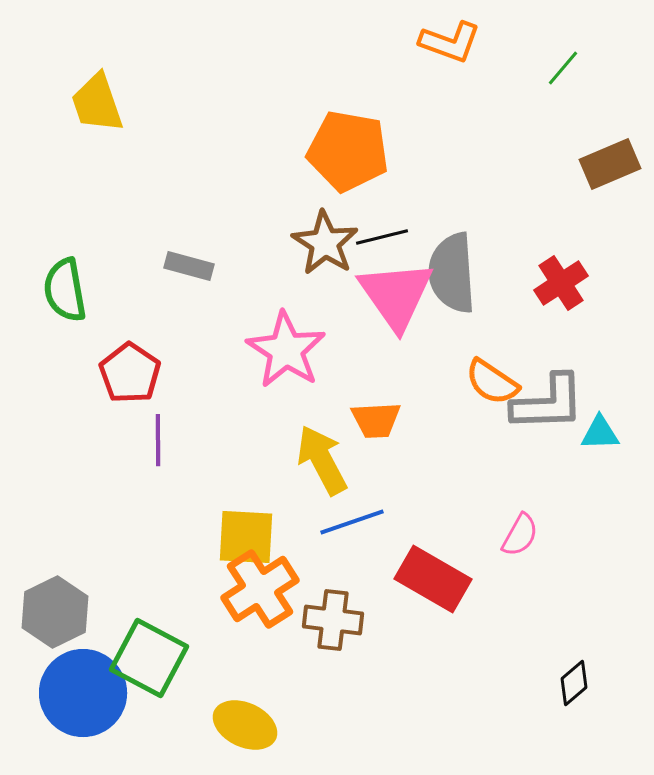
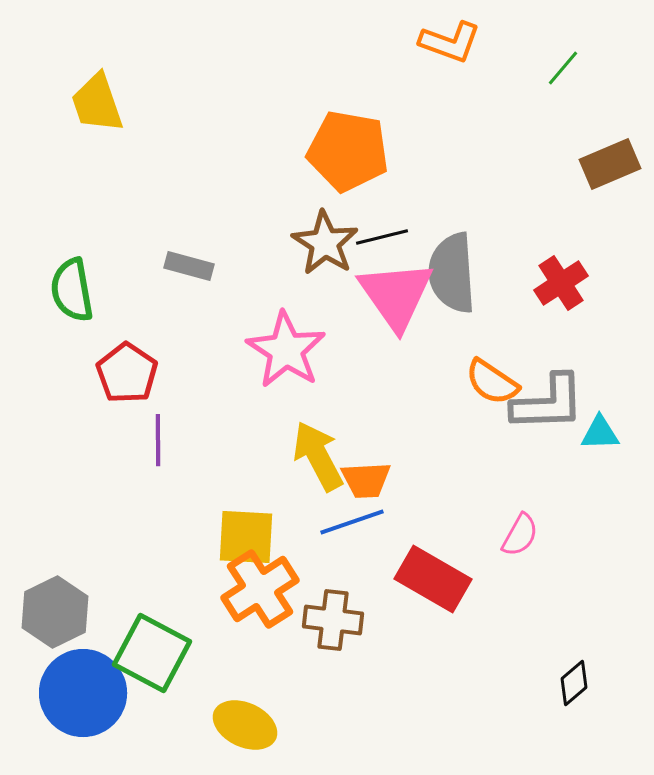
green semicircle: moved 7 px right
red pentagon: moved 3 px left
orange trapezoid: moved 10 px left, 60 px down
yellow arrow: moved 4 px left, 4 px up
green square: moved 3 px right, 5 px up
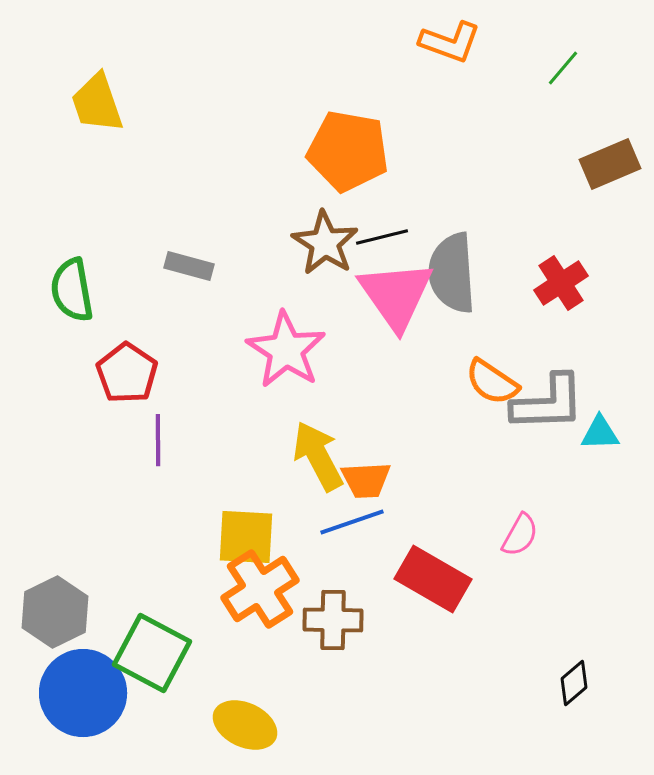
brown cross: rotated 6 degrees counterclockwise
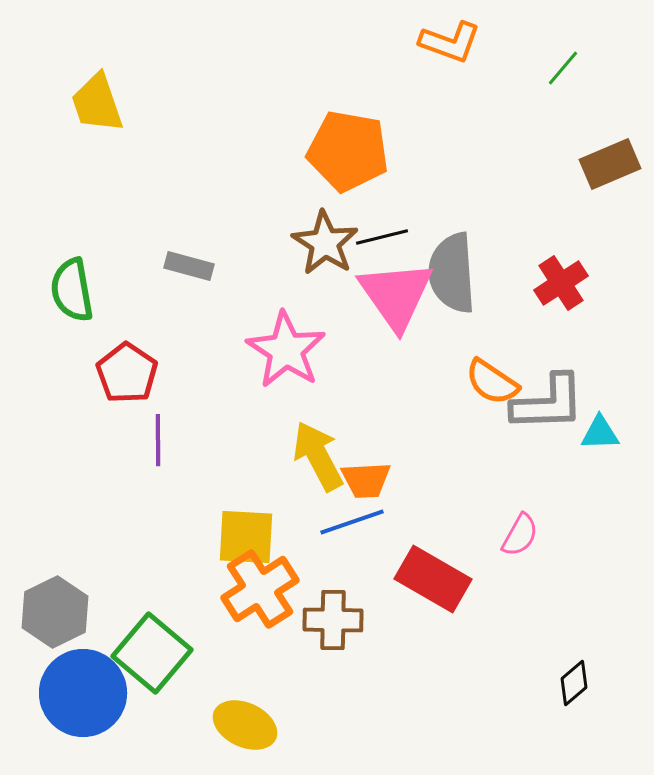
green square: rotated 12 degrees clockwise
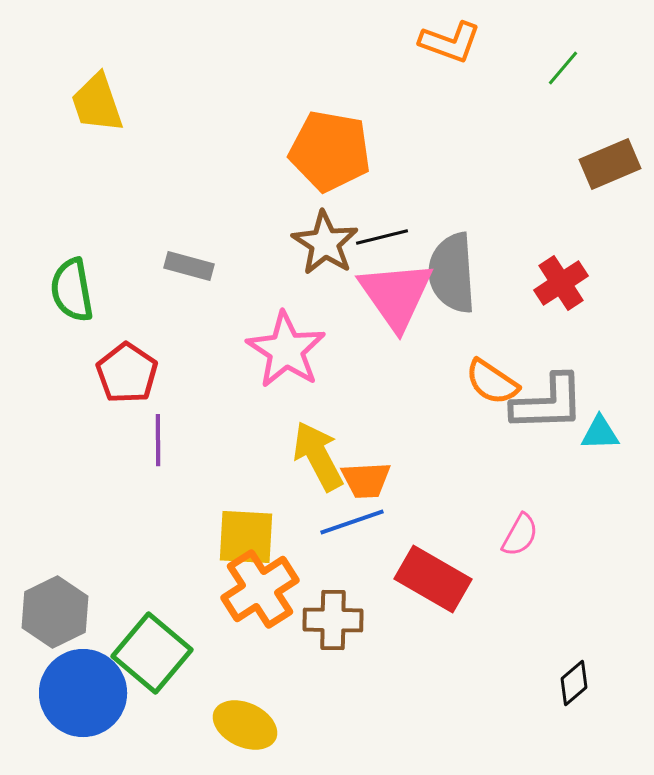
orange pentagon: moved 18 px left
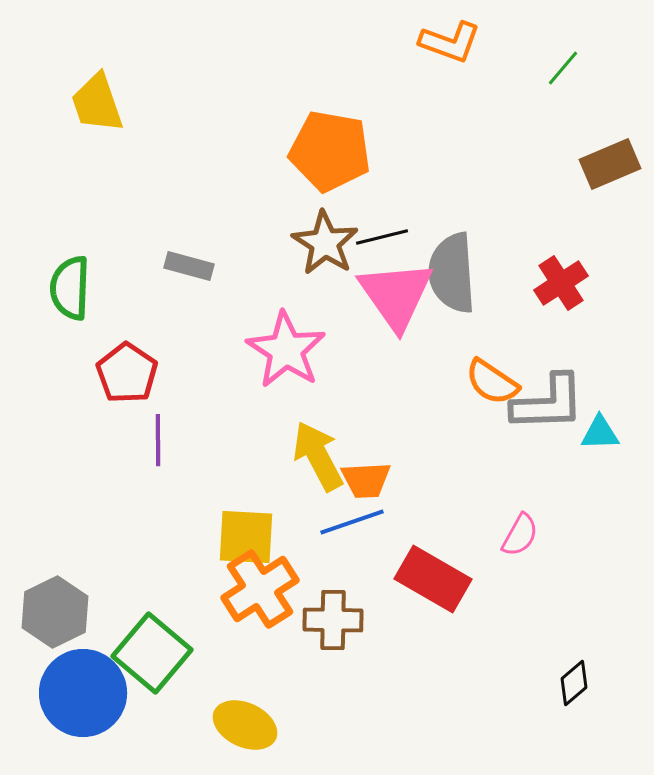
green semicircle: moved 2 px left, 2 px up; rotated 12 degrees clockwise
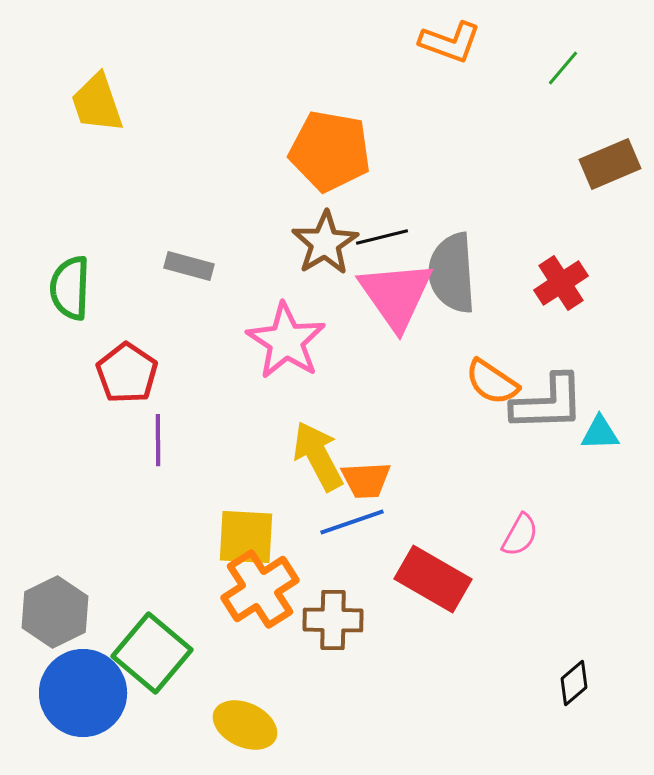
brown star: rotated 8 degrees clockwise
pink star: moved 9 px up
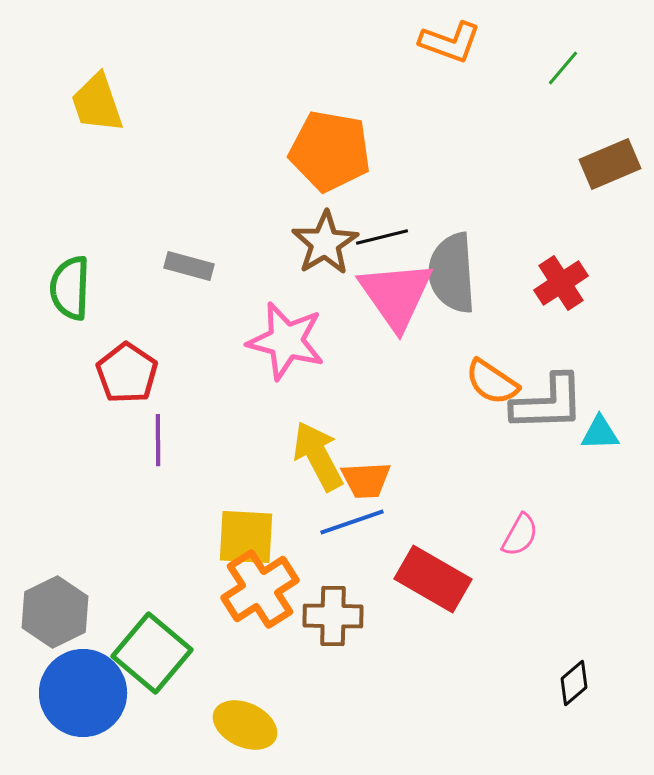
pink star: rotated 18 degrees counterclockwise
brown cross: moved 4 px up
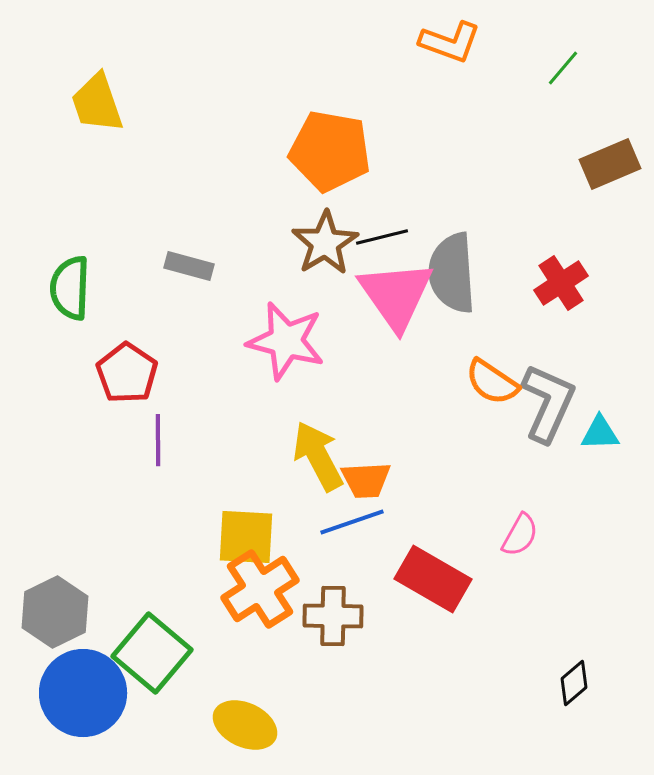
gray L-shape: rotated 64 degrees counterclockwise
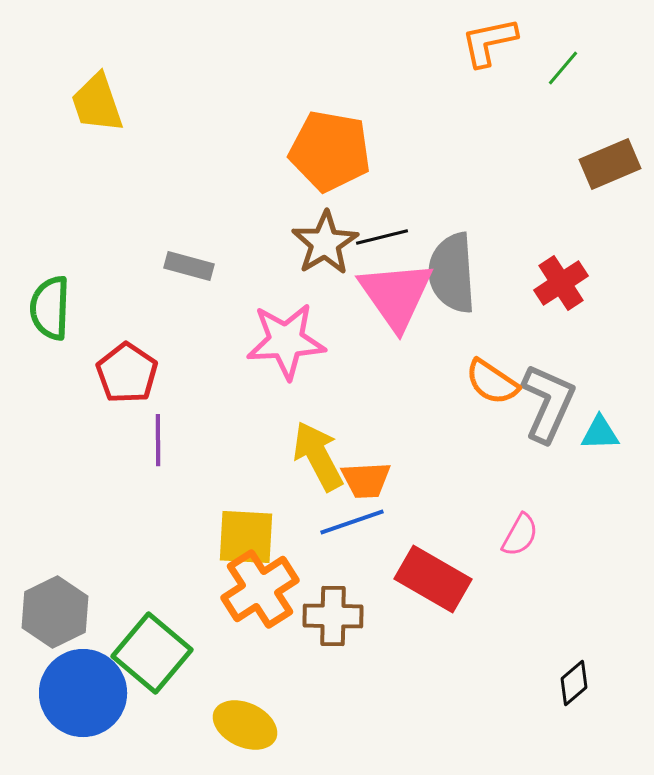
orange L-shape: moved 39 px right; rotated 148 degrees clockwise
green semicircle: moved 20 px left, 20 px down
pink star: rotated 18 degrees counterclockwise
